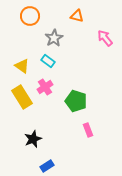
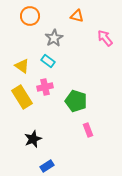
pink cross: rotated 21 degrees clockwise
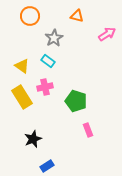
pink arrow: moved 2 px right, 4 px up; rotated 96 degrees clockwise
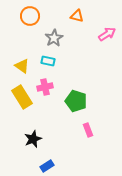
cyan rectangle: rotated 24 degrees counterclockwise
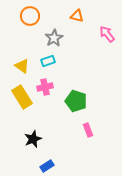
pink arrow: rotated 96 degrees counterclockwise
cyan rectangle: rotated 32 degrees counterclockwise
